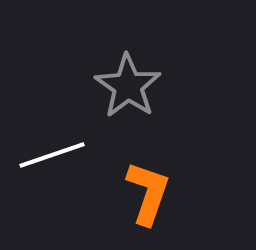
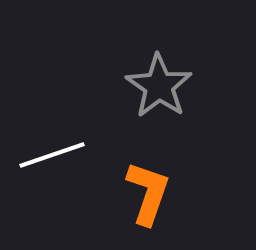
gray star: moved 31 px right
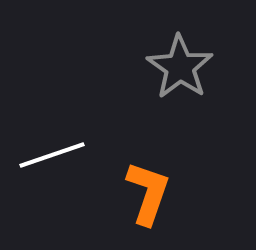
gray star: moved 21 px right, 19 px up
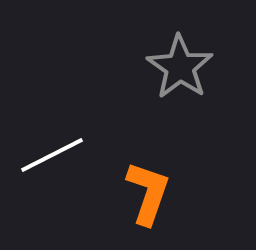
white line: rotated 8 degrees counterclockwise
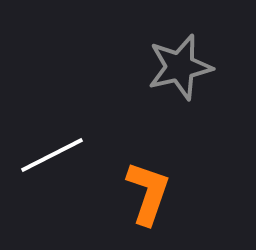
gray star: rotated 24 degrees clockwise
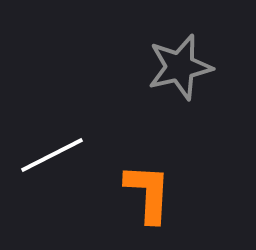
orange L-shape: rotated 16 degrees counterclockwise
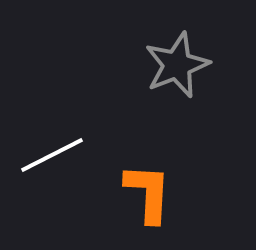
gray star: moved 3 px left, 2 px up; rotated 8 degrees counterclockwise
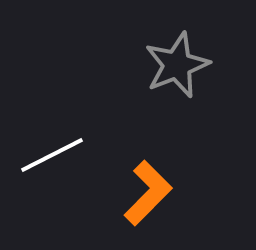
orange L-shape: rotated 42 degrees clockwise
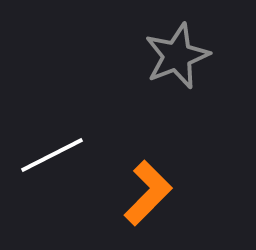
gray star: moved 9 px up
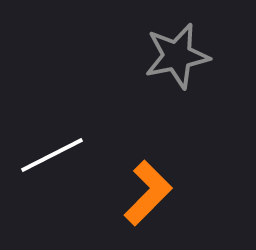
gray star: rotated 10 degrees clockwise
